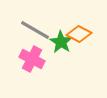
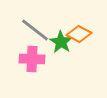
gray line: rotated 8 degrees clockwise
pink cross: rotated 25 degrees counterclockwise
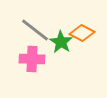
orange diamond: moved 3 px right, 1 px up
